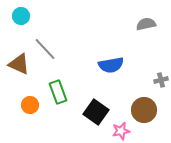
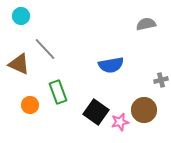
pink star: moved 1 px left, 9 px up
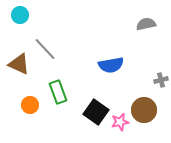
cyan circle: moved 1 px left, 1 px up
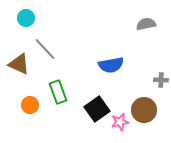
cyan circle: moved 6 px right, 3 px down
gray cross: rotated 16 degrees clockwise
black square: moved 1 px right, 3 px up; rotated 20 degrees clockwise
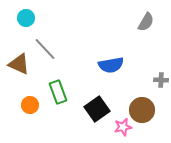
gray semicircle: moved 2 px up; rotated 132 degrees clockwise
brown circle: moved 2 px left
pink star: moved 3 px right, 5 px down
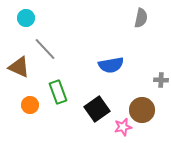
gray semicircle: moved 5 px left, 4 px up; rotated 18 degrees counterclockwise
brown triangle: moved 3 px down
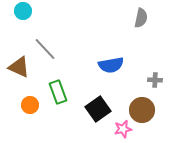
cyan circle: moved 3 px left, 7 px up
gray cross: moved 6 px left
black square: moved 1 px right
pink star: moved 2 px down
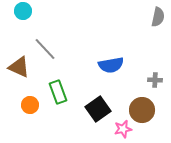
gray semicircle: moved 17 px right, 1 px up
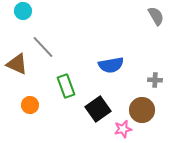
gray semicircle: moved 2 px left, 1 px up; rotated 42 degrees counterclockwise
gray line: moved 2 px left, 2 px up
brown triangle: moved 2 px left, 3 px up
green rectangle: moved 8 px right, 6 px up
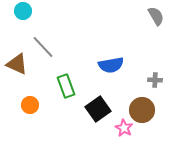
pink star: moved 1 px right, 1 px up; rotated 30 degrees counterclockwise
